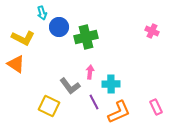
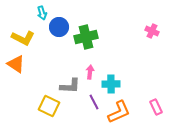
gray L-shape: rotated 50 degrees counterclockwise
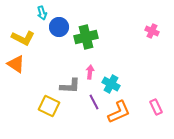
cyan cross: rotated 30 degrees clockwise
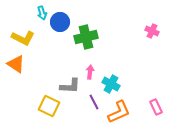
blue circle: moved 1 px right, 5 px up
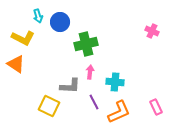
cyan arrow: moved 4 px left, 3 px down
green cross: moved 7 px down
cyan cross: moved 4 px right, 2 px up; rotated 24 degrees counterclockwise
